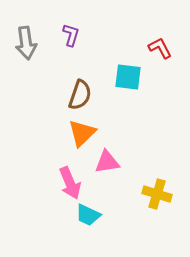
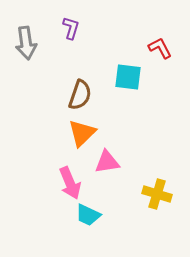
purple L-shape: moved 7 px up
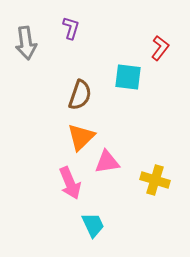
red L-shape: rotated 65 degrees clockwise
orange triangle: moved 1 px left, 4 px down
yellow cross: moved 2 px left, 14 px up
cyan trapezoid: moved 5 px right, 10 px down; rotated 140 degrees counterclockwise
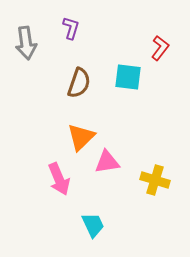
brown semicircle: moved 1 px left, 12 px up
pink arrow: moved 11 px left, 4 px up
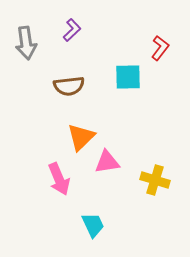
purple L-shape: moved 1 px right, 2 px down; rotated 30 degrees clockwise
cyan square: rotated 8 degrees counterclockwise
brown semicircle: moved 10 px left, 3 px down; rotated 64 degrees clockwise
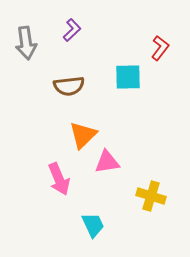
orange triangle: moved 2 px right, 2 px up
yellow cross: moved 4 px left, 16 px down
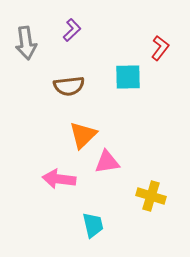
pink arrow: rotated 120 degrees clockwise
cyan trapezoid: rotated 12 degrees clockwise
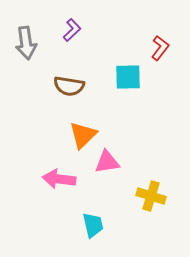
brown semicircle: rotated 16 degrees clockwise
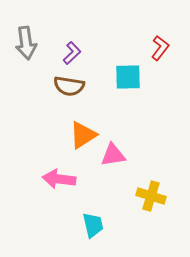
purple L-shape: moved 23 px down
orange triangle: rotated 12 degrees clockwise
pink triangle: moved 6 px right, 7 px up
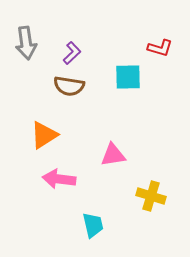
red L-shape: rotated 70 degrees clockwise
orange triangle: moved 39 px left
